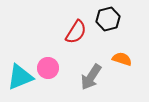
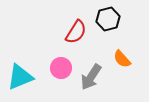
orange semicircle: rotated 150 degrees counterclockwise
pink circle: moved 13 px right
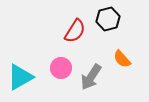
red semicircle: moved 1 px left, 1 px up
cyan triangle: rotated 8 degrees counterclockwise
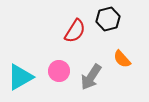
pink circle: moved 2 px left, 3 px down
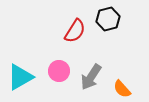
orange semicircle: moved 30 px down
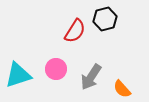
black hexagon: moved 3 px left
pink circle: moved 3 px left, 2 px up
cyan triangle: moved 2 px left, 2 px up; rotated 12 degrees clockwise
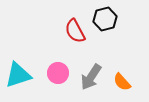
red semicircle: rotated 120 degrees clockwise
pink circle: moved 2 px right, 4 px down
orange semicircle: moved 7 px up
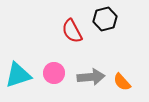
red semicircle: moved 3 px left
pink circle: moved 4 px left
gray arrow: rotated 128 degrees counterclockwise
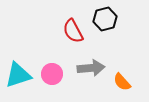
red semicircle: moved 1 px right
pink circle: moved 2 px left, 1 px down
gray arrow: moved 9 px up
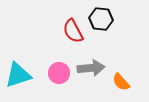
black hexagon: moved 4 px left; rotated 20 degrees clockwise
pink circle: moved 7 px right, 1 px up
orange semicircle: moved 1 px left
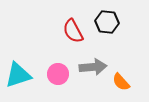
black hexagon: moved 6 px right, 3 px down
gray arrow: moved 2 px right, 1 px up
pink circle: moved 1 px left, 1 px down
